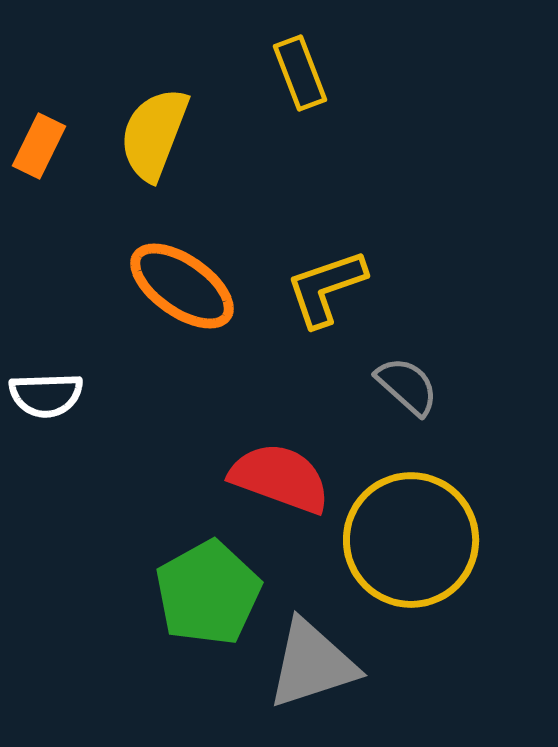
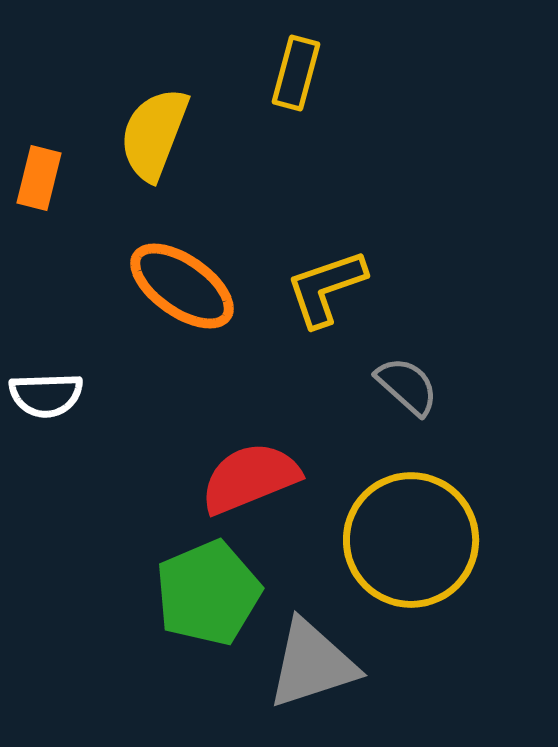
yellow rectangle: moved 4 px left; rotated 36 degrees clockwise
orange rectangle: moved 32 px down; rotated 12 degrees counterclockwise
red semicircle: moved 30 px left; rotated 42 degrees counterclockwise
green pentagon: rotated 6 degrees clockwise
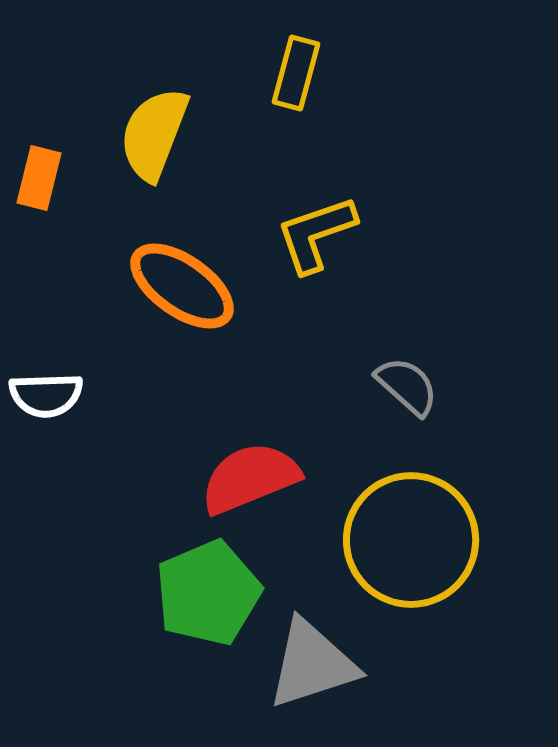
yellow L-shape: moved 10 px left, 54 px up
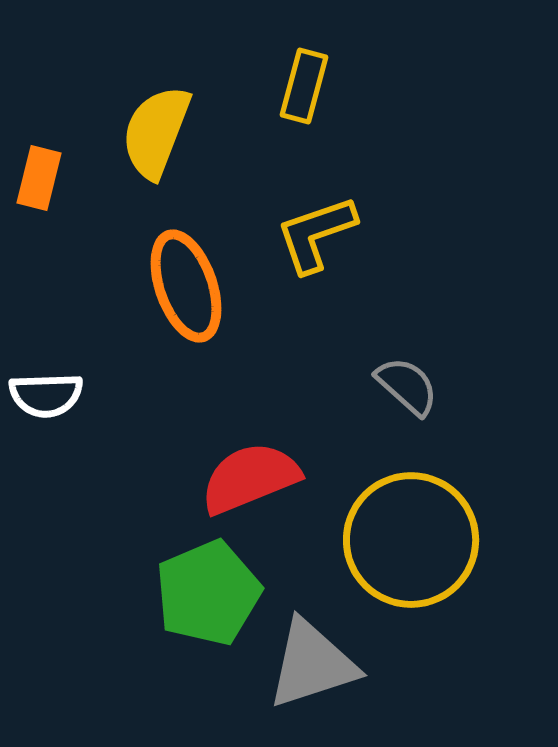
yellow rectangle: moved 8 px right, 13 px down
yellow semicircle: moved 2 px right, 2 px up
orange ellipse: moved 4 px right; rotated 36 degrees clockwise
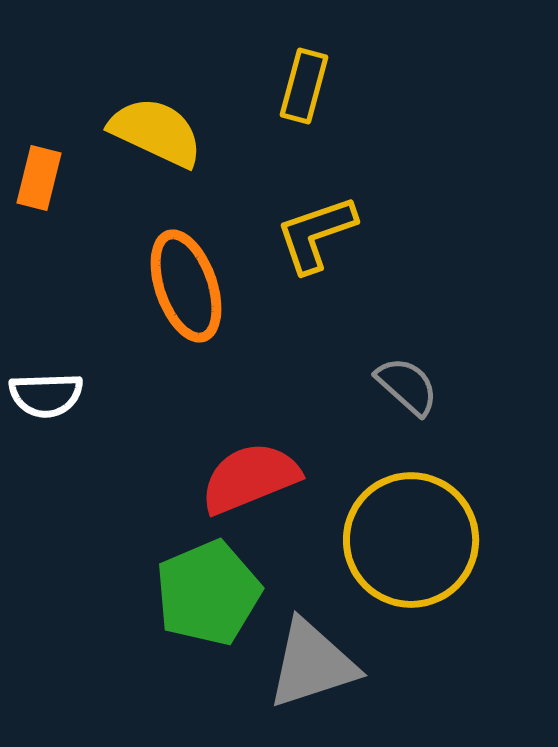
yellow semicircle: rotated 94 degrees clockwise
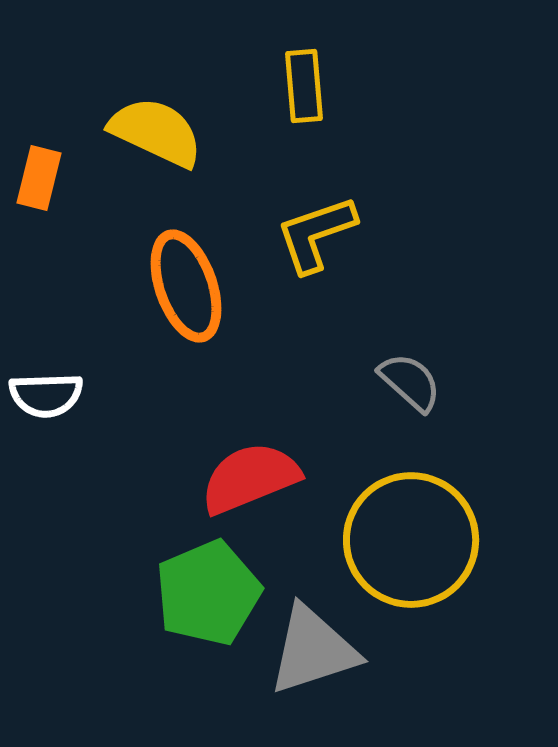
yellow rectangle: rotated 20 degrees counterclockwise
gray semicircle: moved 3 px right, 4 px up
gray triangle: moved 1 px right, 14 px up
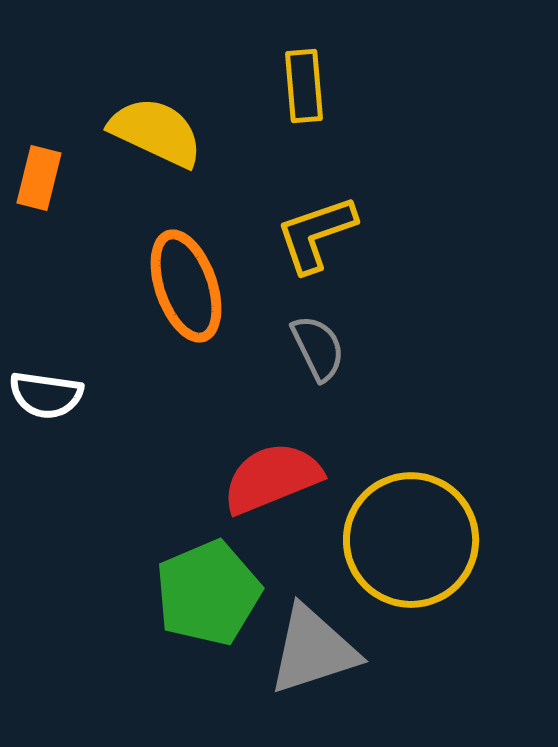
gray semicircle: moved 92 px left, 34 px up; rotated 22 degrees clockwise
white semicircle: rotated 10 degrees clockwise
red semicircle: moved 22 px right
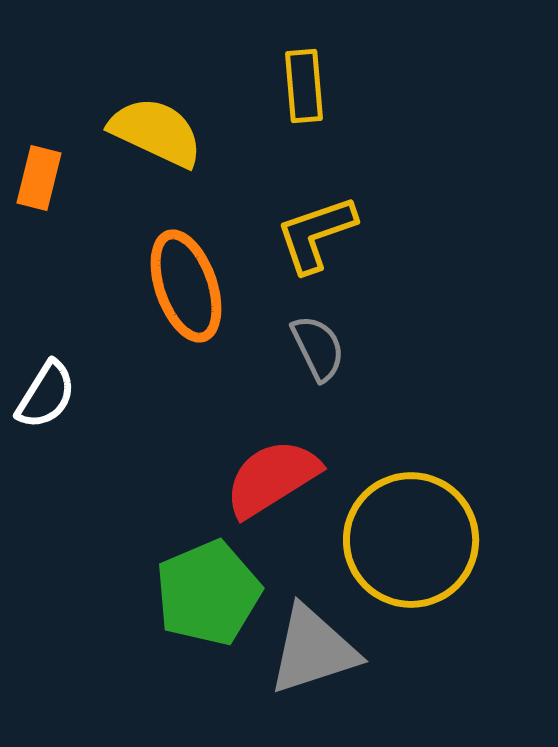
white semicircle: rotated 66 degrees counterclockwise
red semicircle: rotated 10 degrees counterclockwise
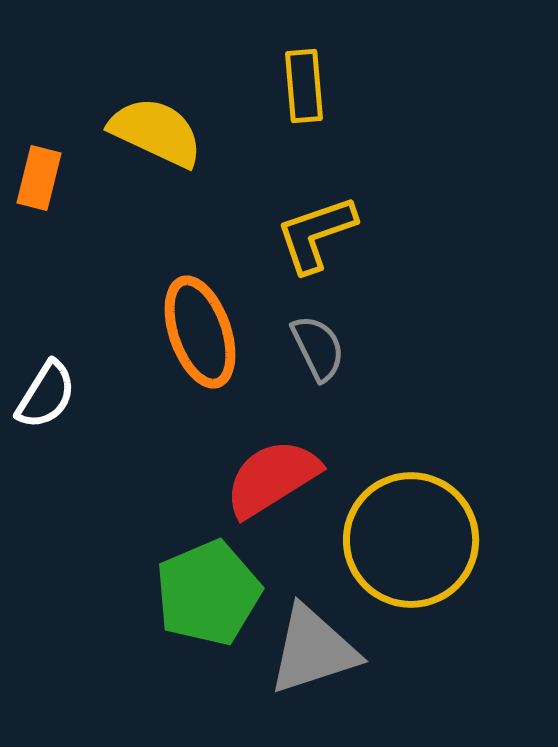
orange ellipse: moved 14 px right, 46 px down
